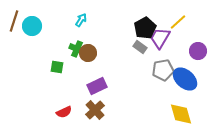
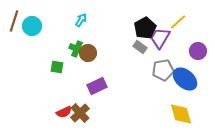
brown cross: moved 15 px left, 3 px down
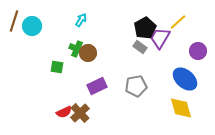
gray pentagon: moved 27 px left, 16 px down
yellow diamond: moved 6 px up
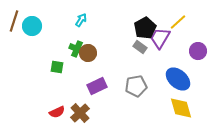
blue ellipse: moved 7 px left
red semicircle: moved 7 px left
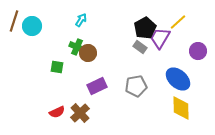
green cross: moved 2 px up
yellow diamond: rotated 15 degrees clockwise
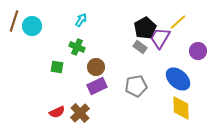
brown circle: moved 8 px right, 14 px down
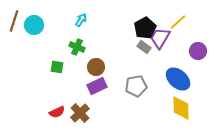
cyan circle: moved 2 px right, 1 px up
gray rectangle: moved 4 px right
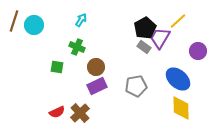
yellow line: moved 1 px up
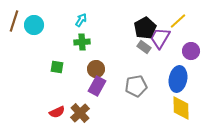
green cross: moved 5 px right, 5 px up; rotated 28 degrees counterclockwise
purple circle: moved 7 px left
brown circle: moved 2 px down
blue ellipse: rotated 60 degrees clockwise
purple rectangle: rotated 36 degrees counterclockwise
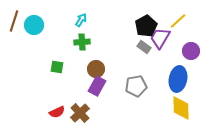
black pentagon: moved 1 px right, 2 px up
